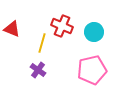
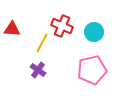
red triangle: rotated 18 degrees counterclockwise
yellow line: rotated 12 degrees clockwise
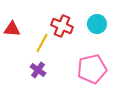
cyan circle: moved 3 px right, 8 px up
pink pentagon: moved 1 px up
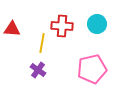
red cross: rotated 20 degrees counterclockwise
yellow line: rotated 18 degrees counterclockwise
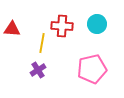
purple cross: rotated 21 degrees clockwise
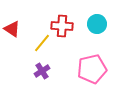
red triangle: rotated 30 degrees clockwise
yellow line: rotated 30 degrees clockwise
purple cross: moved 4 px right, 1 px down
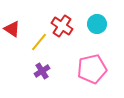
red cross: rotated 30 degrees clockwise
yellow line: moved 3 px left, 1 px up
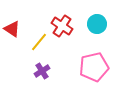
pink pentagon: moved 2 px right, 2 px up
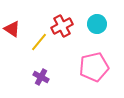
red cross: rotated 30 degrees clockwise
purple cross: moved 1 px left, 6 px down; rotated 28 degrees counterclockwise
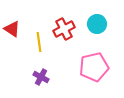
red cross: moved 2 px right, 3 px down
yellow line: rotated 48 degrees counterclockwise
